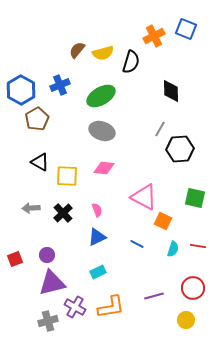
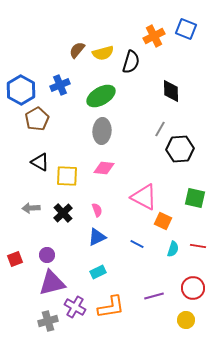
gray ellipse: rotated 75 degrees clockwise
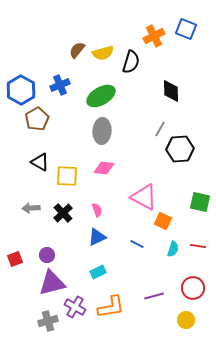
green square: moved 5 px right, 4 px down
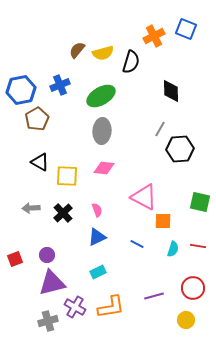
blue hexagon: rotated 20 degrees clockwise
orange square: rotated 24 degrees counterclockwise
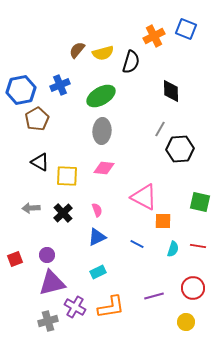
yellow circle: moved 2 px down
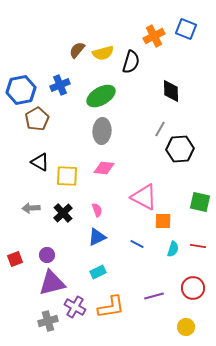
yellow circle: moved 5 px down
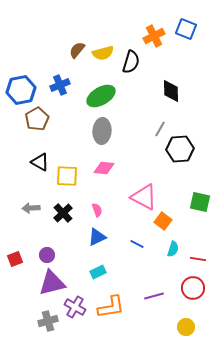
orange square: rotated 36 degrees clockwise
red line: moved 13 px down
